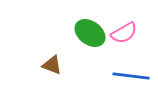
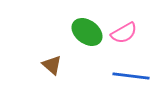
green ellipse: moved 3 px left, 1 px up
brown triangle: rotated 20 degrees clockwise
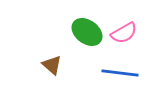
blue line: moved 11 px left, 3 px up
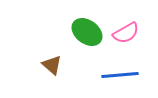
pink semicircle: moved 2 px right
blue line: moved 2 px down; rotated 12 degrees counterclockwise
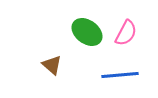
pink semicircle: rotated 32 degrees counterclockwise
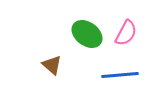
green ellipse: moved 2 px down
